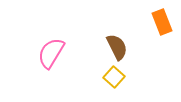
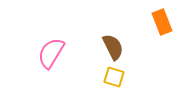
brown semicircle: moved 4 px left
yellow square: rotated 25 degrees counterclockwise
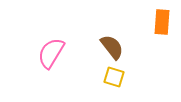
orange rectangle: rotated 25 degrees clockwise
brown semicircle: moved 1 px left; rotated 12 degrees counterclockwise
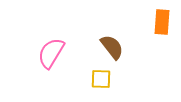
yellow square: moved 13 px left, 2 px down; rotated 15 degrees counterclockwise
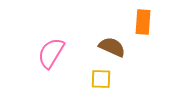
orange rectangle: moved 19 px left
brown semicircle: rotated 28 degrees counterclockwise
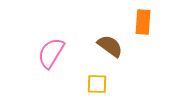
brown semicircle: moved 2 px left, 1 px up; rotated 12 degrees clockwise
yellow square: moved 4 px left, 5 px down
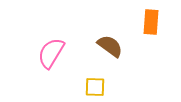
orange rectangle: moved 8 px right
yellow square: moved 2 px left, 3 px down
